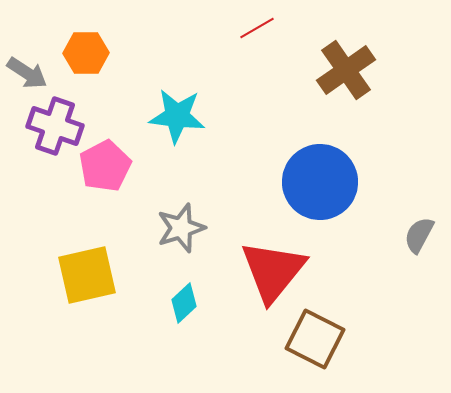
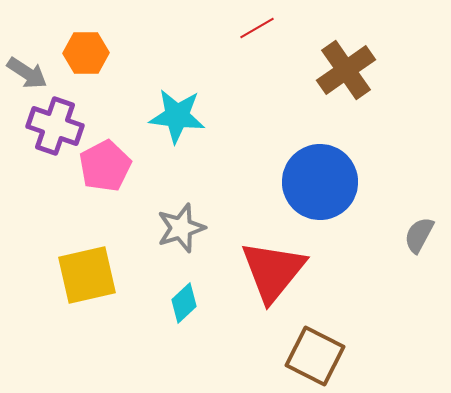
brown square: moved 17 px down
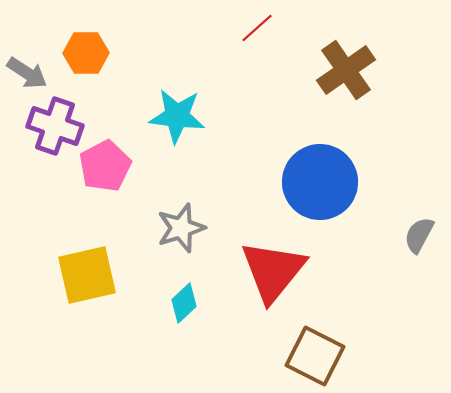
red line: rotated 12 degrees counterclockwise
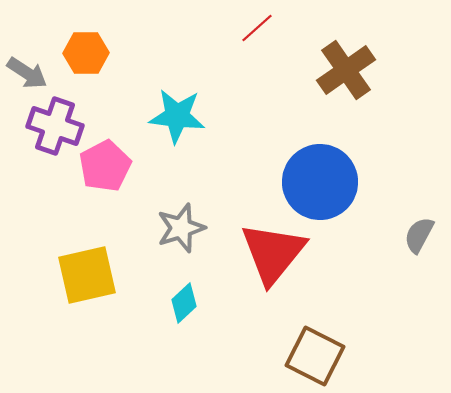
red triangle: moved 18 px up
